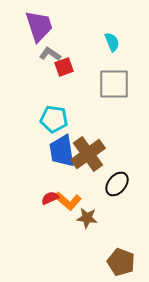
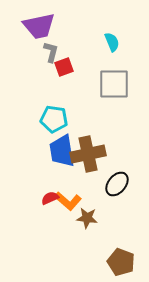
purple trapezoid: rotated 96 degrees clockwise
gray L-shape: moved 1 px right, 2 px up; rotated 70 degrees clockwise
brown cross: rotated 24 degrees clockwise
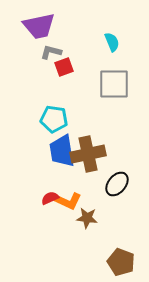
gray L-shape: rotated 90 degrees counterclockwise
orange L-shape: rotated 16 degrees counterclockwise
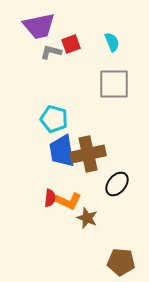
red square: moved 7 px right, 23 px up
cyan pentagon: rotated 8 degrees clockwise
red semicircle: rotated 120 degrees clockwise
brown star: rotated 15 degrees clockwise
brown pentagon: rotated 16 degrees counterclockwise
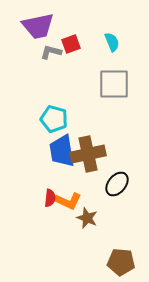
purple trapezoid: moved 1 px left
